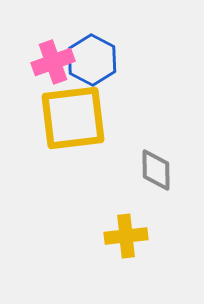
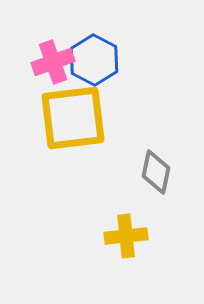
blue hexagon: moved 2 px right
gray diamond: moved 2 px down; rotated 12 degrees clockwise
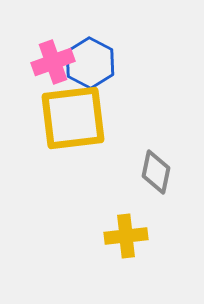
blue hexagon: moved 4 px left, 3 px down
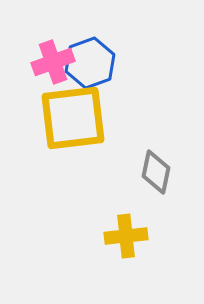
blue hexagon: rotated 12 degrees clockwise
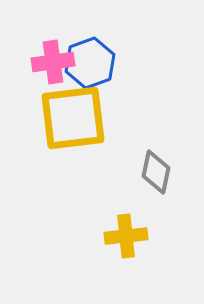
pink cross: rotated 12 degrees clockwise
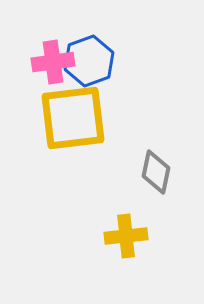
blue hexagon: moved 1 px left, 2 px up
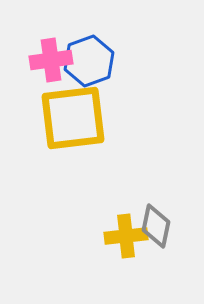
pink cross: moved 2 px left, 2 px up
gray diamond: moved 54 px down
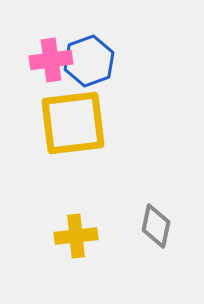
yellow square: moved 5 px down
yellow cross: moved 50 px left
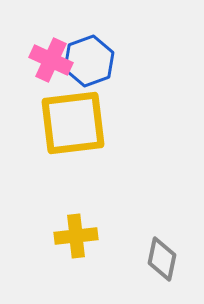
pink cross: rotated 33 degrees clockwise
gray diamond: moved 6 px right, 33 px down
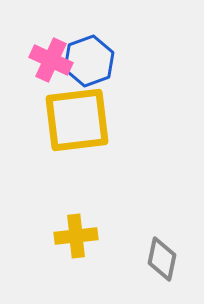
yellow square: moved 4 px right, 3 px up
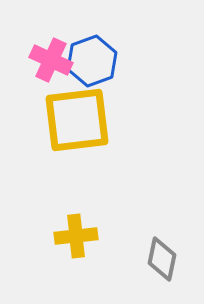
blue hexagon: moved 3 px right
